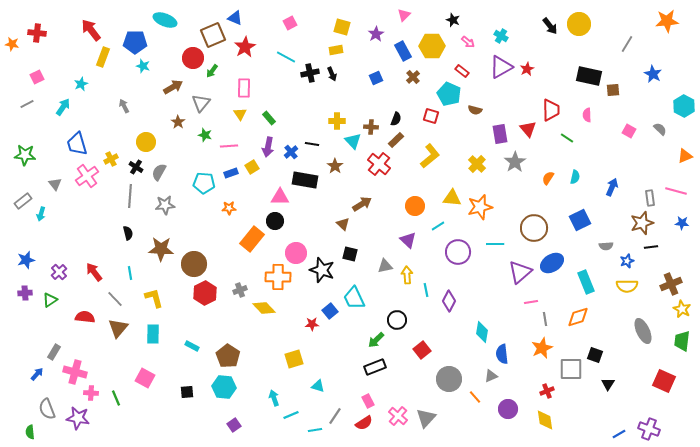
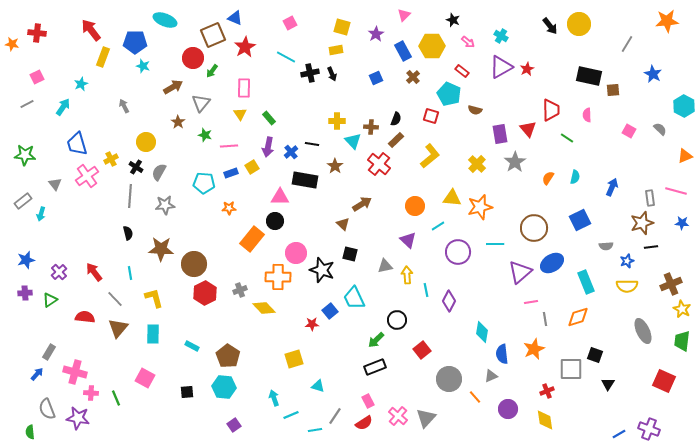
orange star at (542, 348): moved 8 px left, 1 px down
gray rectangle at (54, 352): moved 5 px left
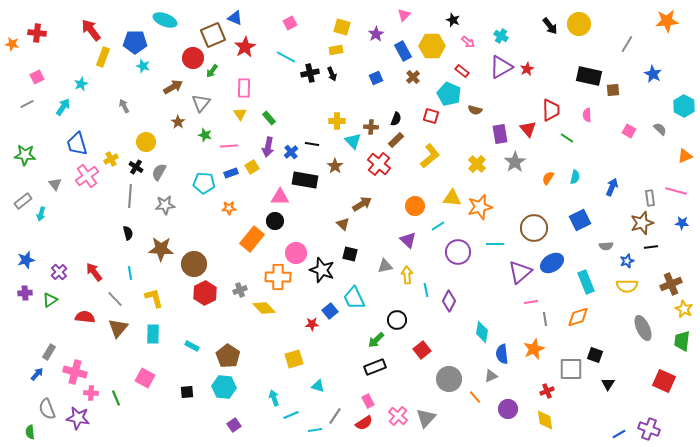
yellow star at (682, 309): moved 2 px right
gray ellipse at (643, 331): moved 3 px up
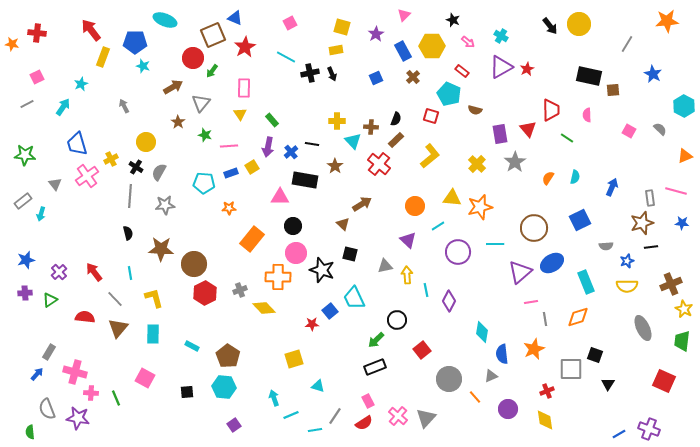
green rectangle at (269, 118): moved 3 px right, 2 px down
black circle at (275, 221): moved 18 px right, 5 px down
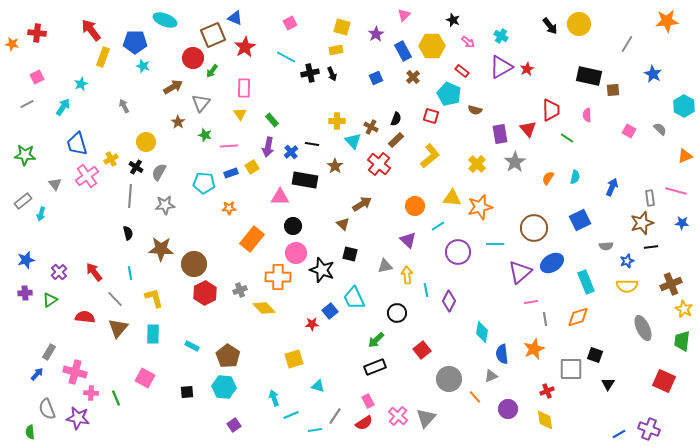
brown cross at (371, 127): rotated 24 degrees clockwise
black circle at (397, 320): moved 7 px up
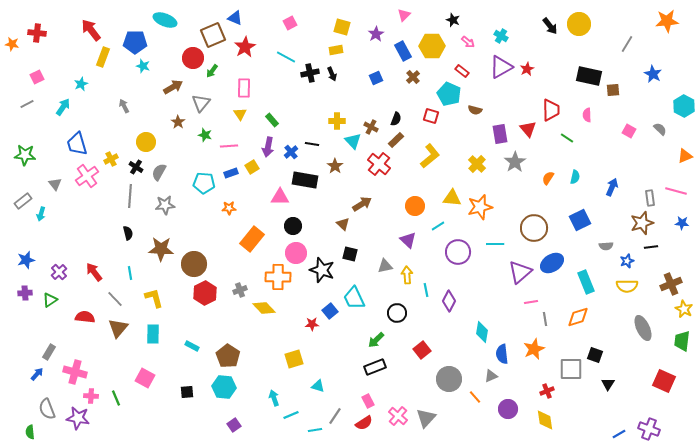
pink cross at (91, 393): moved 3 px down
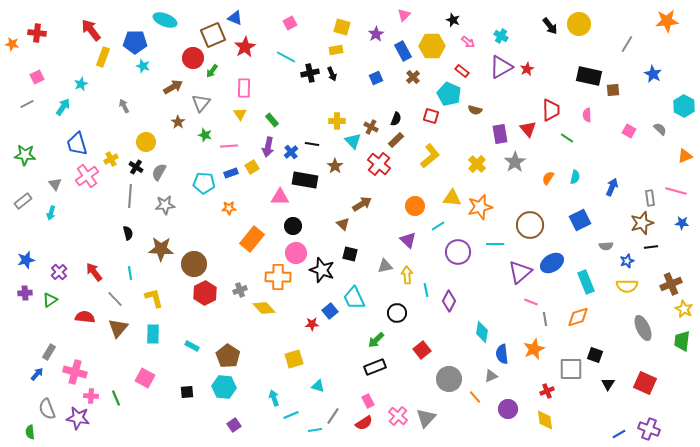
cyan arrow at (41, 214): moved 10 px right, 1 px up
brown circle at (534, 228): moved 4 px left, 3 px up
pink line at (531, 302): rotated 32 degrees clockwise
red square at (664, 381): moved 19 px left, 2 px down
gray line at (335, 416): moved 2 px left
